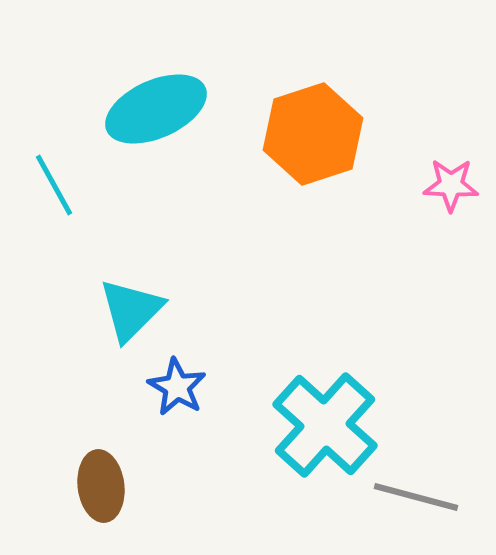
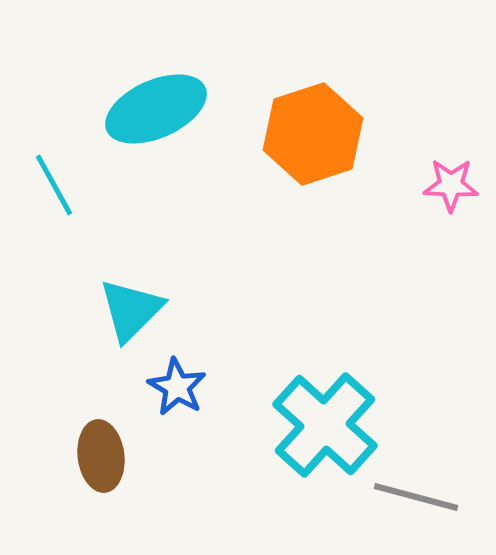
brown ellipse: moved 30 px up
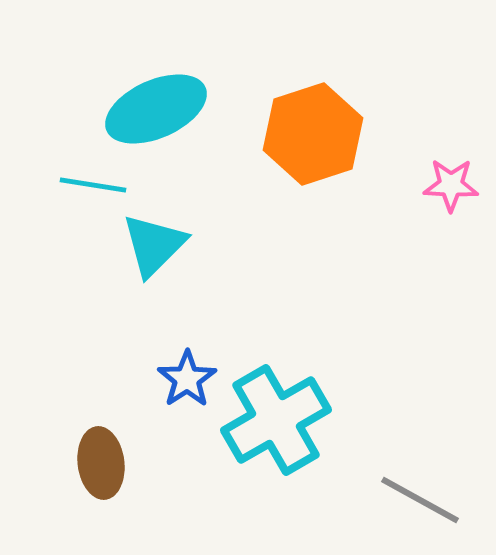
cyan line: moved 39 px right; rotated 52 degrees counterclockwise
cyan triangle: moved 23 px right, 65 px up
blue star: moved 10 px right, 8 px up; rotated 8 degrees clockwise
cyan cross: moved 49 px left, 5 px up; rotated 18 degrees clockwise
brown ellipse: moved 7 px down
gray line: moved 4 px right, 3 px down; rotated 14 degrees clockwise
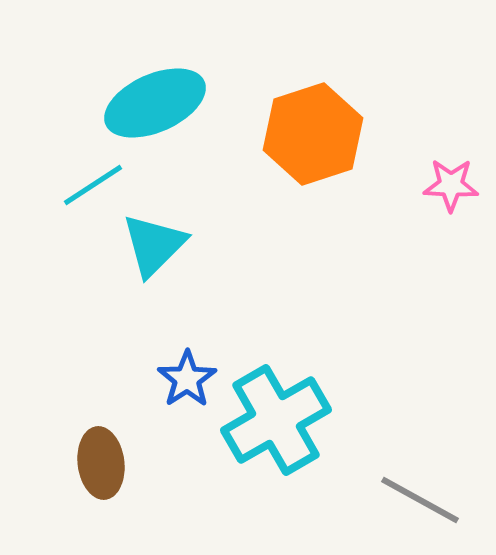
cyan ellipse: moved 1 px left, 6 px up
cyan line: rotated 42 degrees counterclockwise
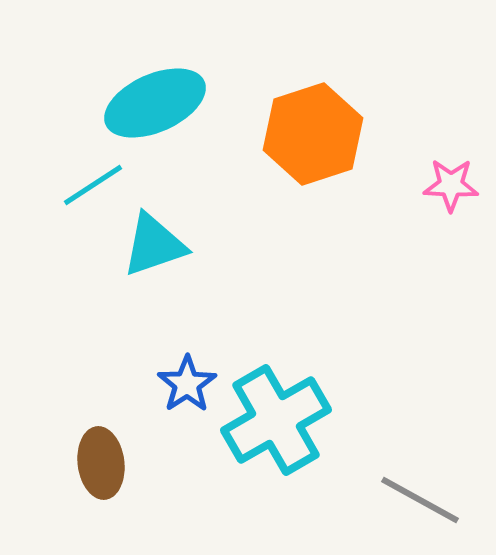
cyan triangle: rotated 26 degrees clockwise
blue star: moved 5 px down
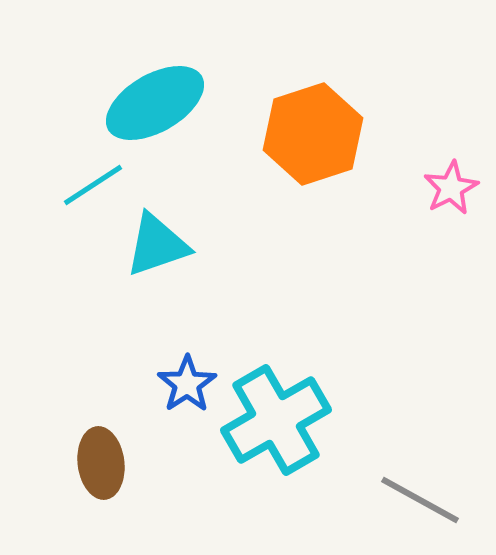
cyan ellipse: rotated 6 degrees counterclockwise
pink star: moved 3 px down; rotated 30 degrees counterclockwise
cyan triangle: moved 3 px right
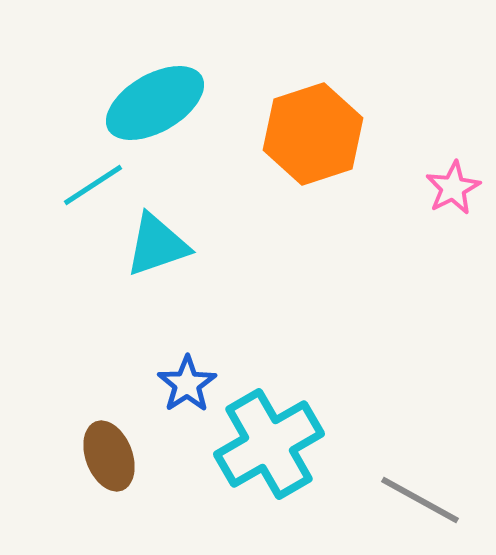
pink star: moved 2 px right
cyan cross: moved 7 px left, 24 px down
brown ellipse: moved 8 px right, 7 px up; rotated 14 degrees counterclockwise
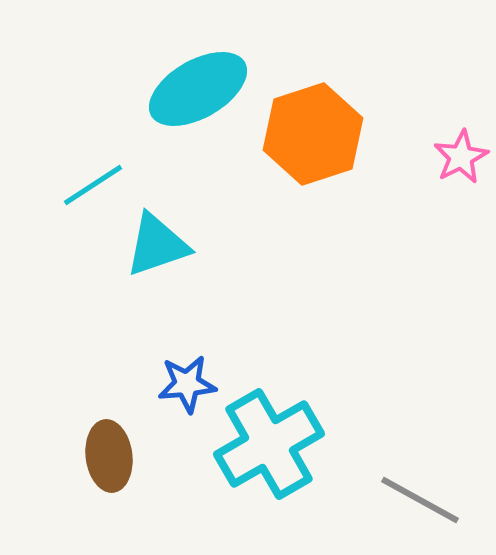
cyan ellipse: moved 43 px right, 14 px up
pink star: moved 8 px right, 31 px up
blue star: rotated 28 degrees clockwise
brown ellipse: rotated 14 degrees clockwise
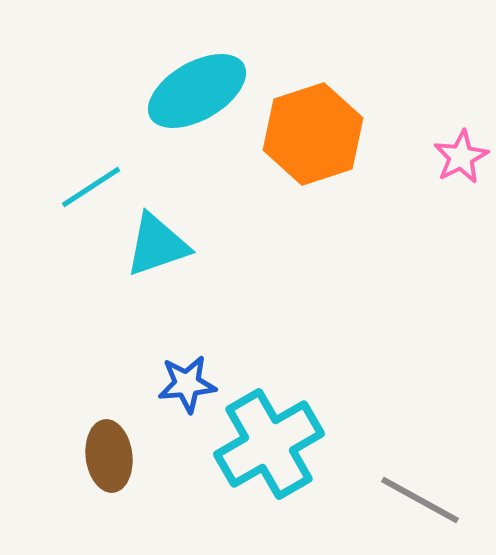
cyan ellipse: moved 1 px left, 2 px down
cyan line: moved 2 px left, 2 px down
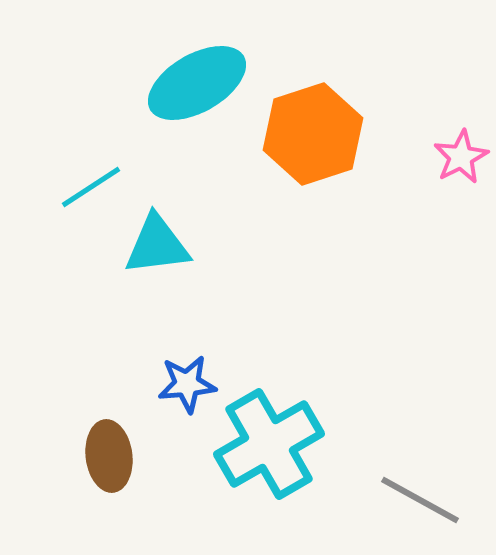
cyan ellipse: moved 8 px up
cyan triangle: rotated 12 degrees clockwise
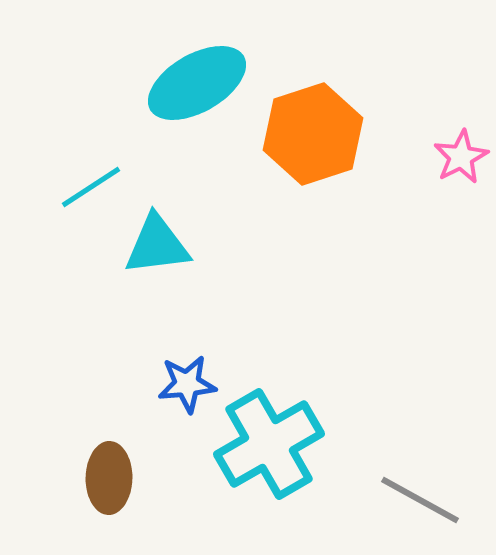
brown ellipse: moved 22 px down; rotated 8 degrees clockwise
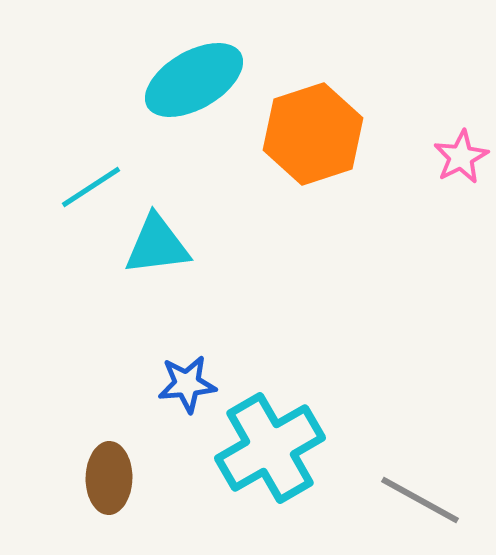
cyan ellipse: moved 3 px left, 3 px up
cyan cross: moved 1 px right, 4 px down
